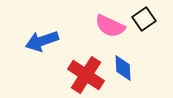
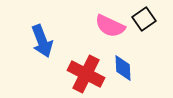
blue arrow: rotated 92 degrees counterclockwise
red cross: moved 1 px up; rotated 6 degrees counterclockwise
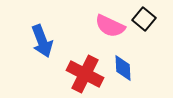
black square: rotated 15 degrees counterclockwise
red cross: moved 1 px left
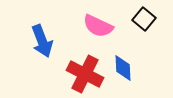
pink semicircle: moved 12 px left
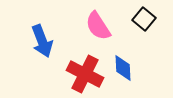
pink semicircle: rotated 32 degrees clockwise
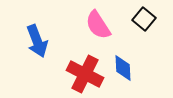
pink semicircle: moved 1 px up
blue arrow: moved 5 px left
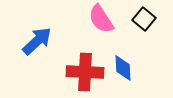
pink semicircle: moved 3 px right, 6 px up
blue arrow: rotated 112 degrees counterclockwise
red cross: moved 2 px up; rotated 24 degrees counterclockwise
